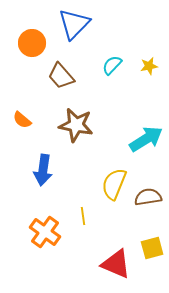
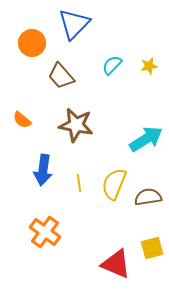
yellow line: moved 4 px left, 33 px up
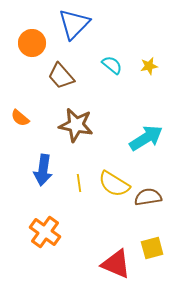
cyan semicircle: rotated 85 degrees clockwise
orange semicircle: moved 2 px left, 2 px up
cyan arrow: moved 1 px up
yellow semicircle: rotated 80 degrees counterclockwise
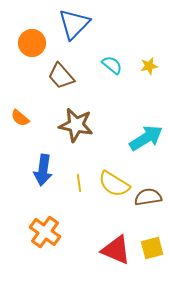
red triangle: moved 14 px up
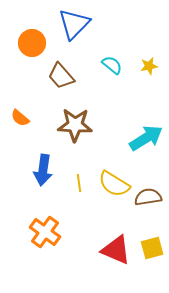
brown star: moved 1 px left; rotated 8 degrees counterclockwise
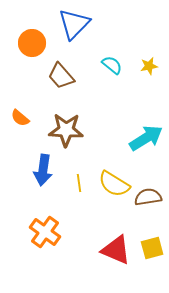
brown star: moved 9 px left, 5 px down
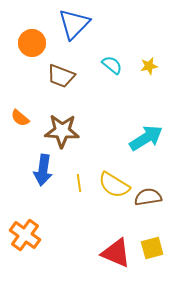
brown trapezoid: rotated 28 degrees counterclockwise
brown star: moved 4 px left, 1 px down
yellow semicircle: moved 1 px down
orange cross: moved 20 px left, 3 px down
red triangle: moved 3 px down
